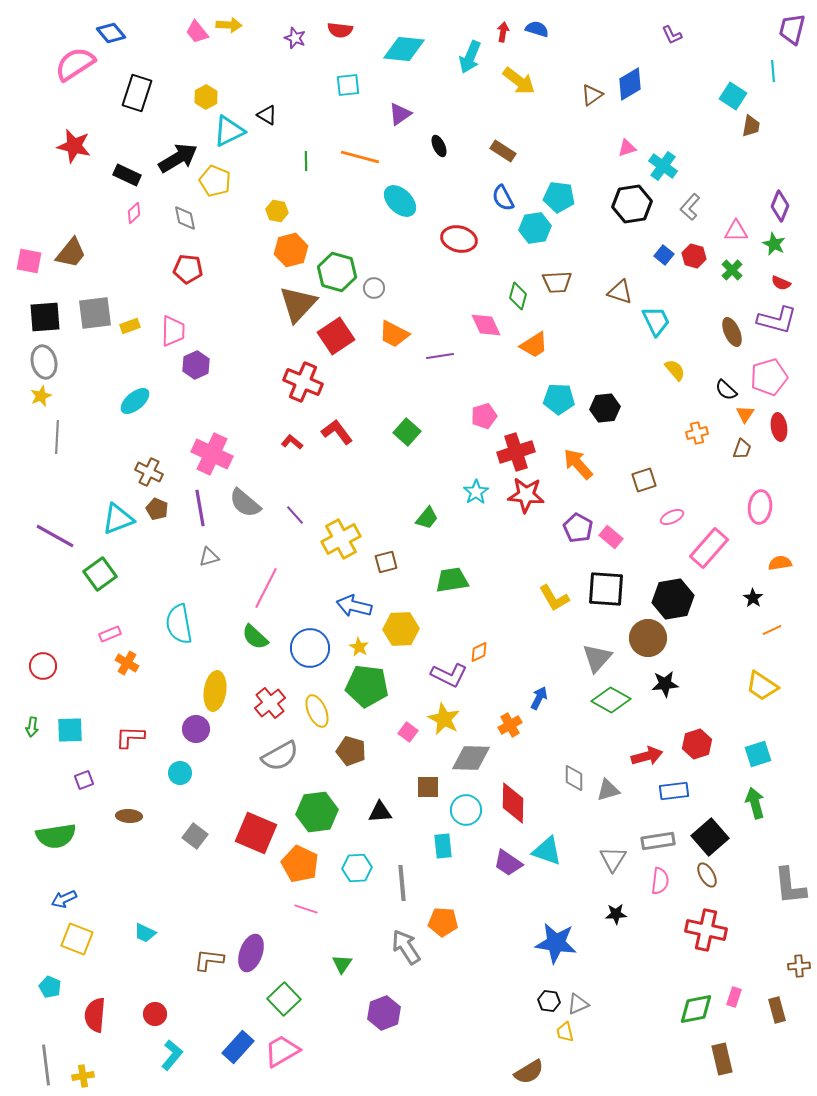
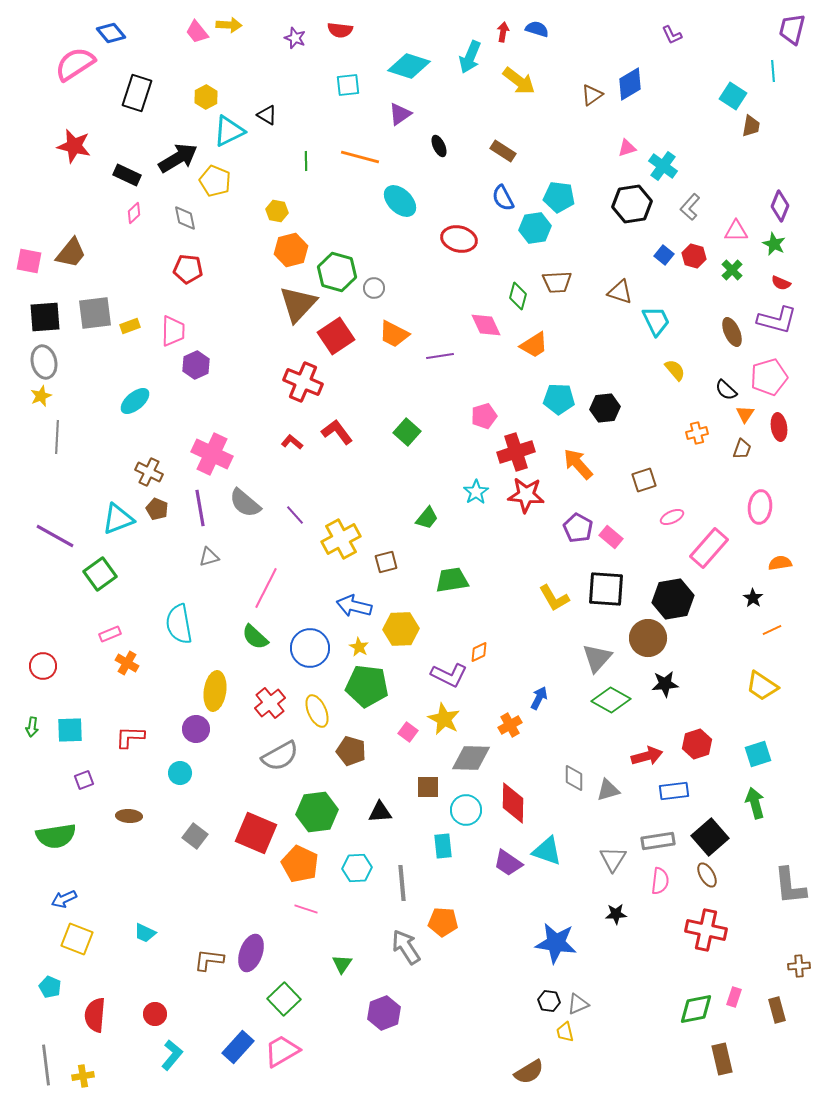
cyan diamond at (404, 49): moved 5 px right, 17 px down; rotated 12 degrees clockwise
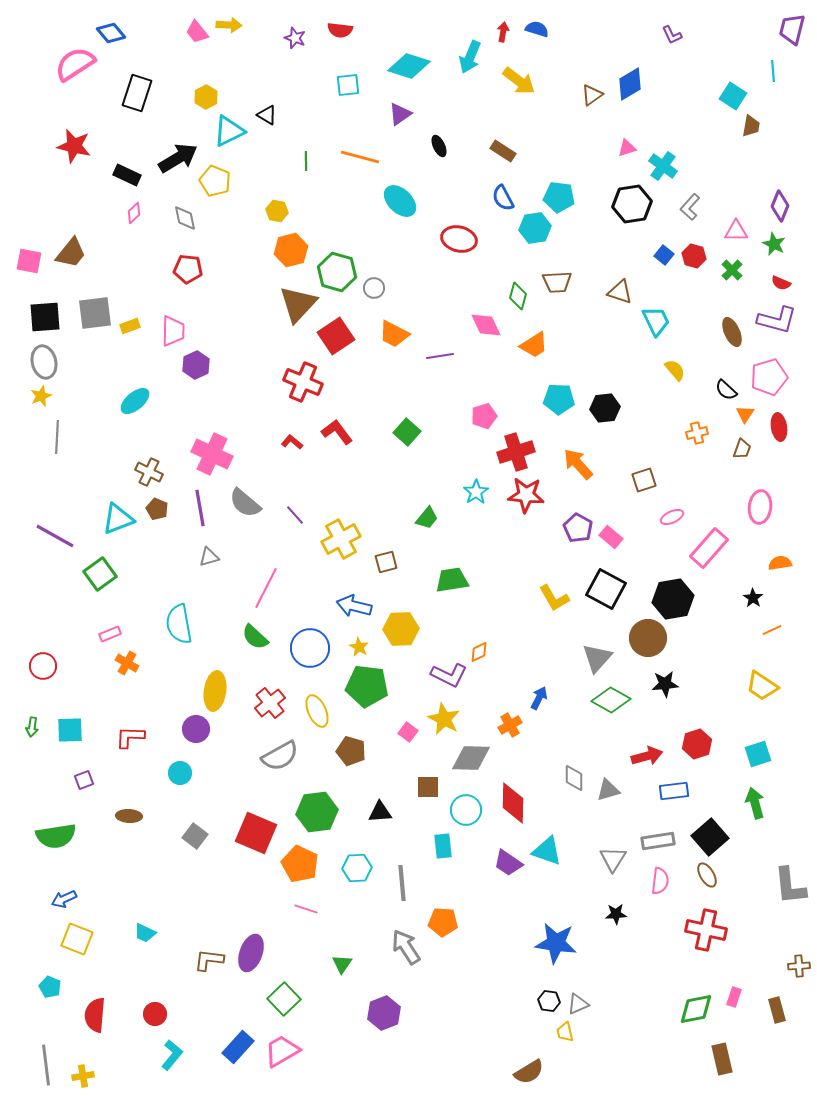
black square at (606, 589): rotated 24 degrees clockwise
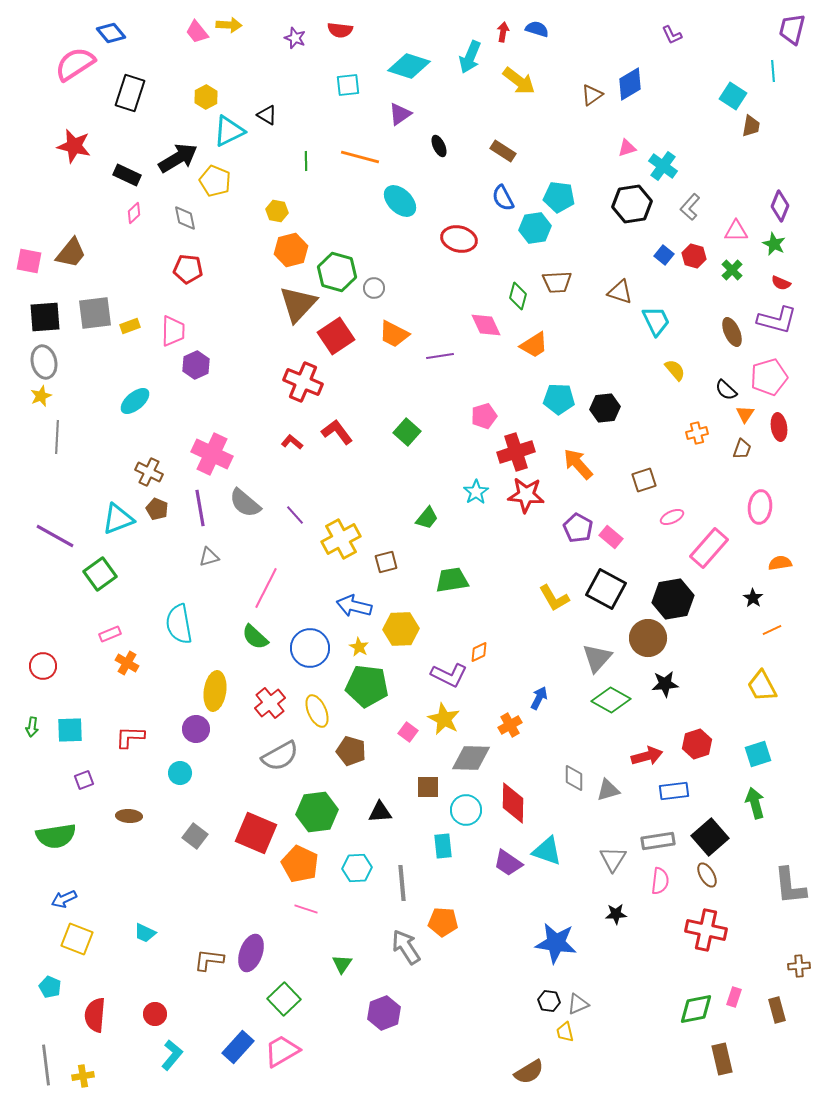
black rectangle at (137, 93): moved 7 px left
yellow trapezoid at (762, 686): rotated 28 degrees clockwise
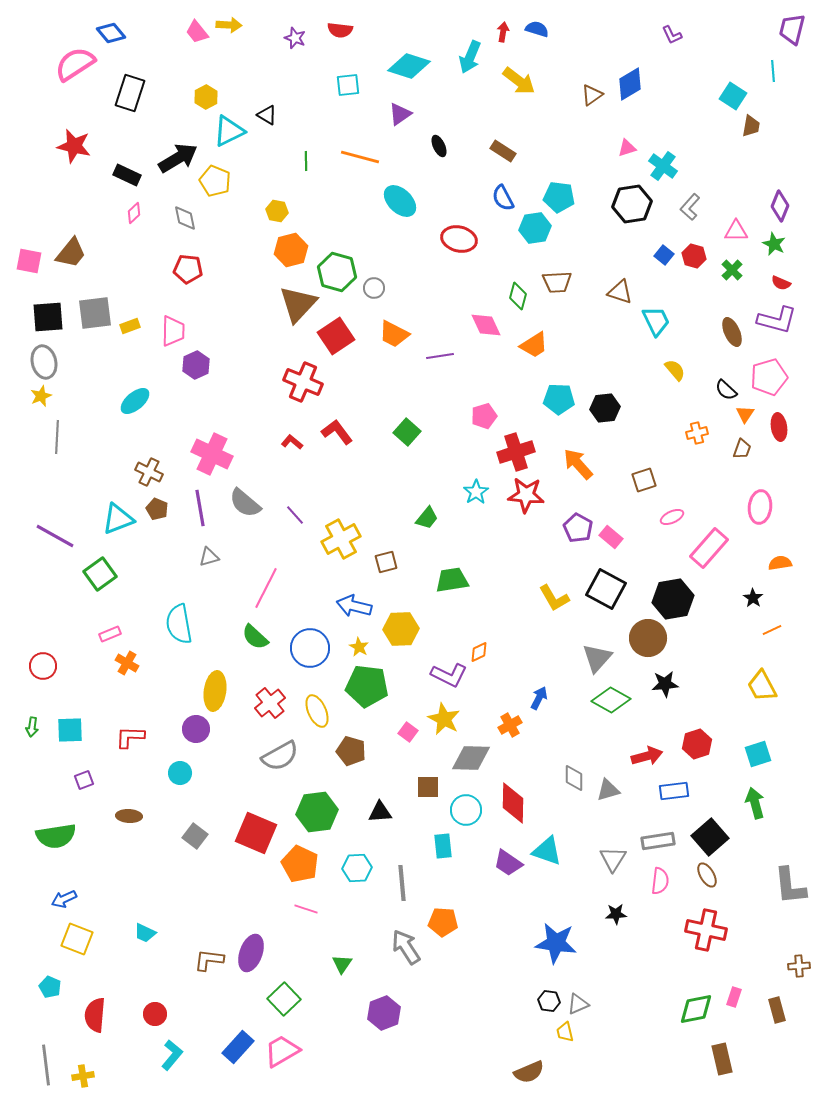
black square at (45, 317): moved 3 px right
brown semicircle at (529, 1072): rotated 8 degrees clockwise
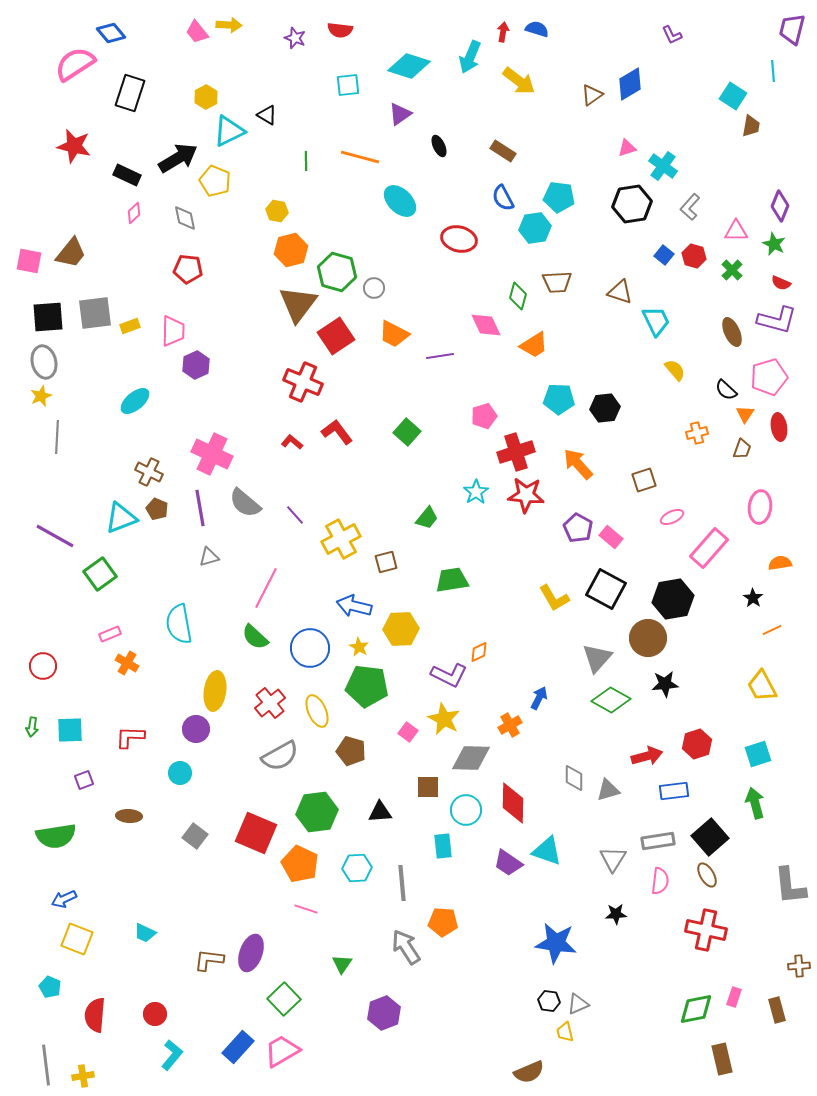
brown triangle at (298, 304): rotated 6 degrees counterclockwise
cyan triangle at (118, 519): moved 3 px right, 1 px up
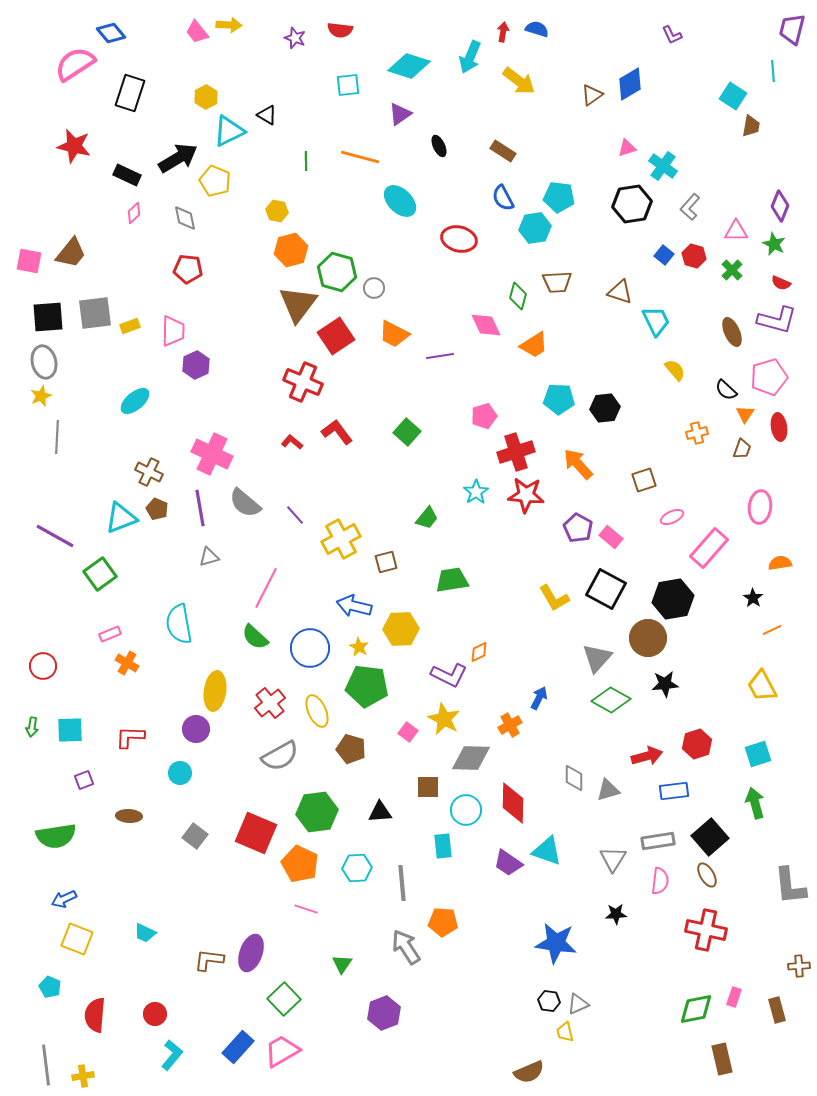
brown pentagon at (351, 751): moved 2 px up
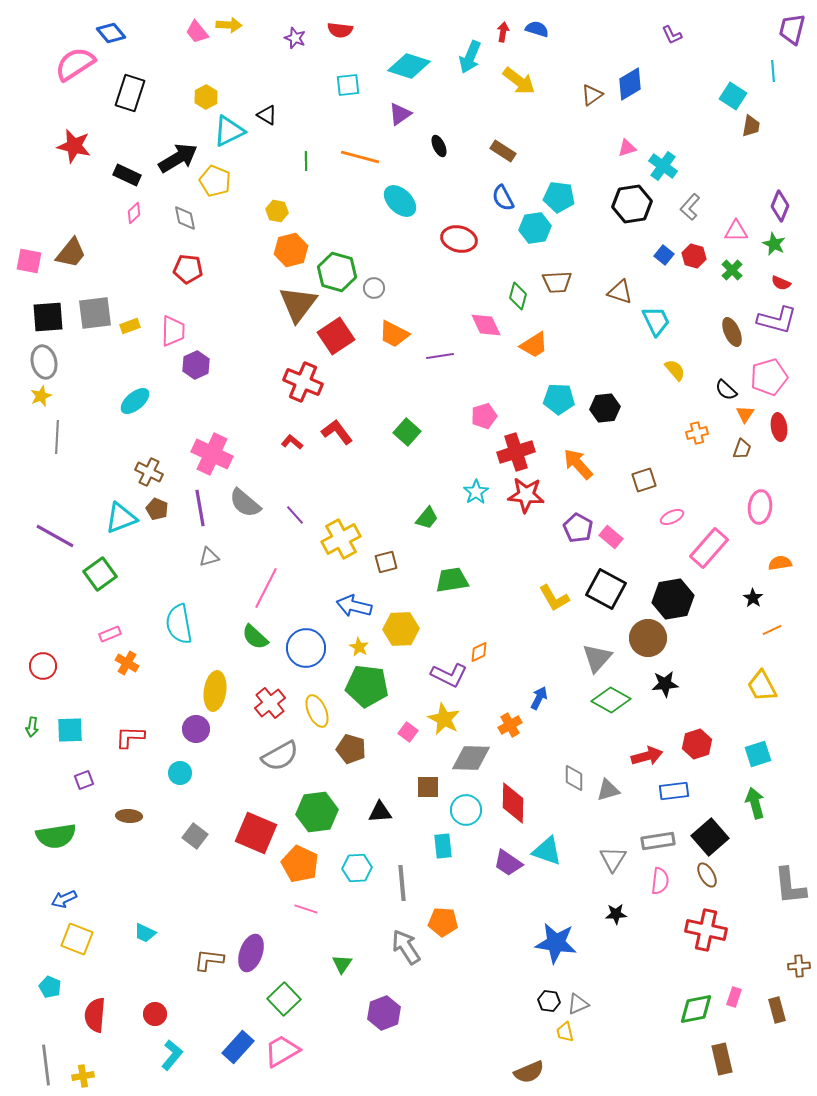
blue circle at (310, 648): moved 4 px left
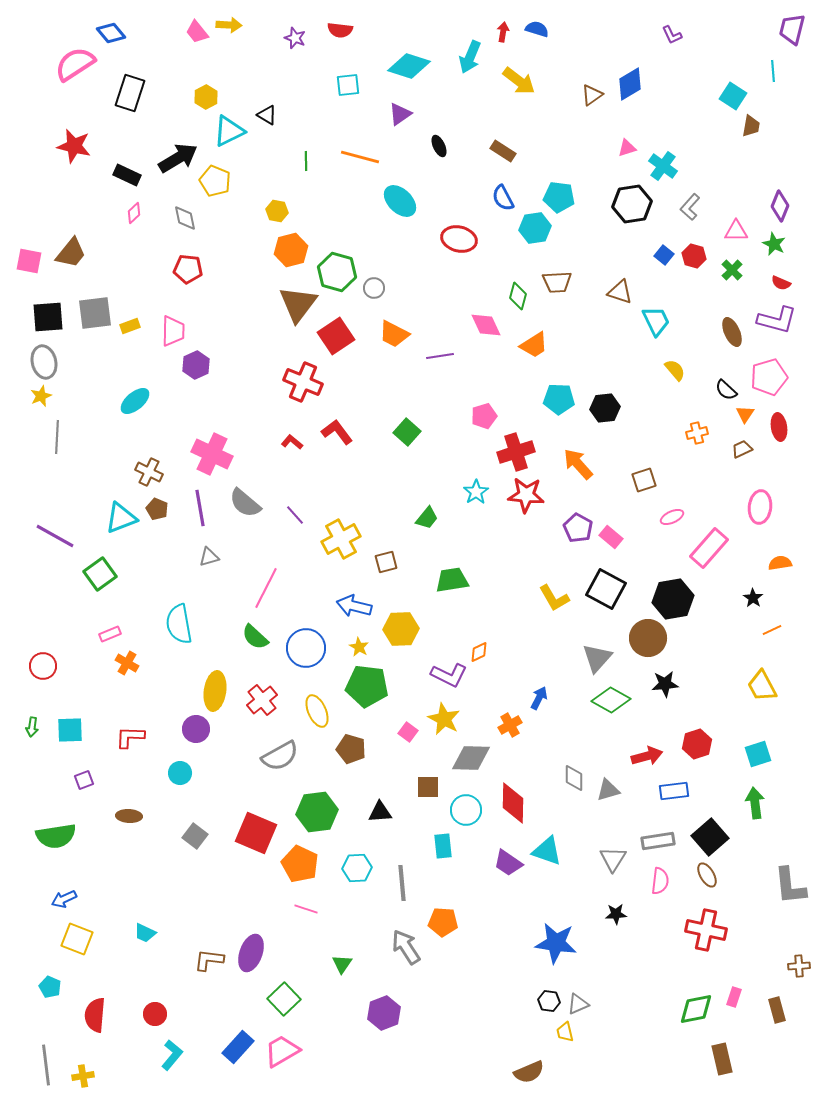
brown trapezoid at (742, 449): rotated 135 degrees counterclockwise
red cross at (270, 703): moved 8 px left, 3 px up
green arrow at (755, 803): rotated 8 degrees clockwise
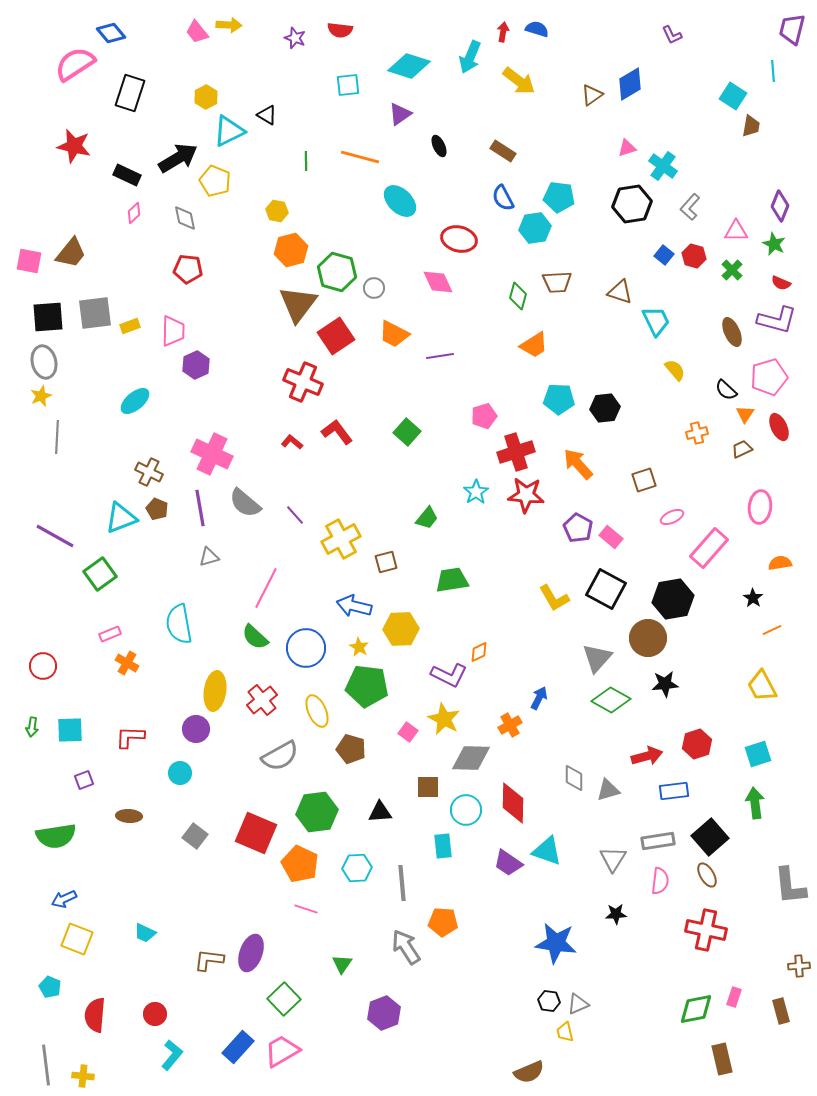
pink diamond at (486, 325): moved 48 px left, 43 px up
red ellipse at (779, 427): rotated 16 degrees counterclockwise
brown rectangle at (777, 1010): moved 4 px right, 1 px down
yellow cross at (83, 1076): rotated 15 degrees clockwise
